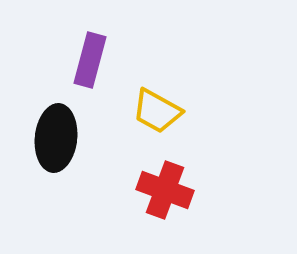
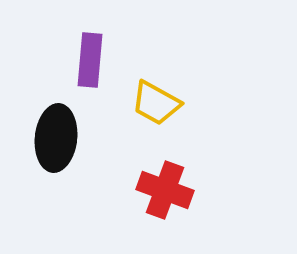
purple rectangle: rotated 10 degrees counterclockwise
yellow trapezoid: moved 1 px left, 8 px up
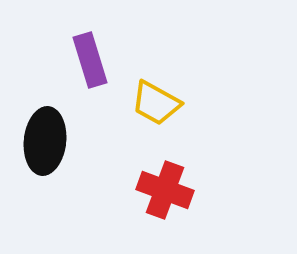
purple rectangle: rotated 22 degrees counterclockwise
black ellipse: moved 11 px left, 3 px down
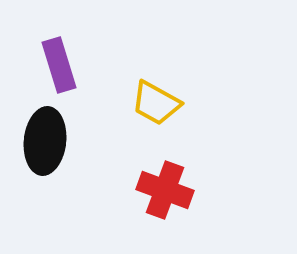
purple rectangle: moved 31 px left, 5 px down
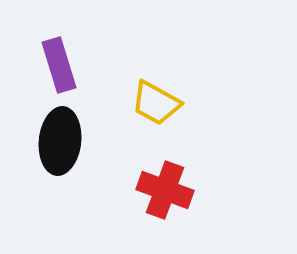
black ellipse: moved 15 px right
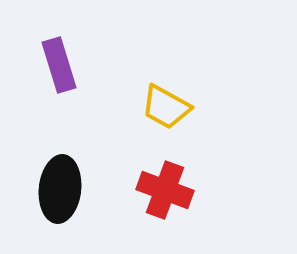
yellow trapezoid: moved 10 px right, 4 px down
black ellipse: moved 48 px down
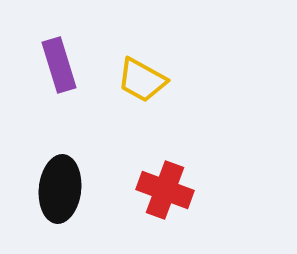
yellow trapezoid: moved 24 px left, 27 px up
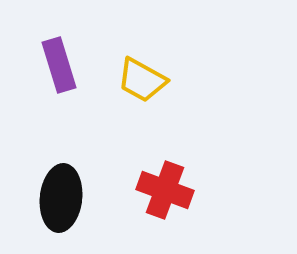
black ellipse: moved 1 px right, 9 px down
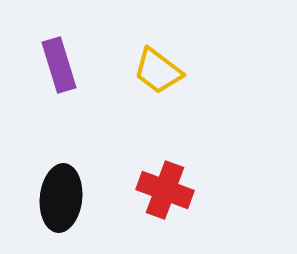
yellow trapezoid: moved 16 px right, 9 px up; rotated 8 degrees clockwise
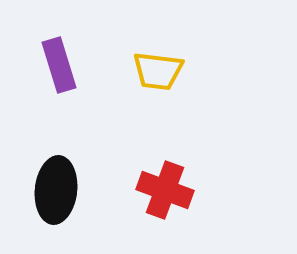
yellow trapezoid: rotated 30 degrees counterclockwise
black ellipse: moved 5 px left, 8 px up
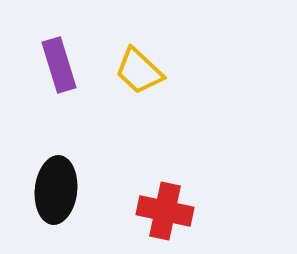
yellow trapezoid: moved 19 px left; rotated 36 degrees clockwise
red cross: moved 21 px down; rotated 8 degrees counterclockwise
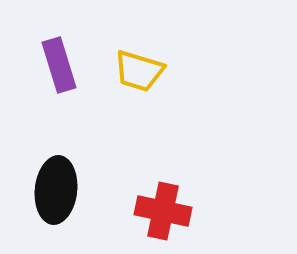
yellow trapezoid: rotated 26 degrees counterclockwise
red cross: moved 2 px left
